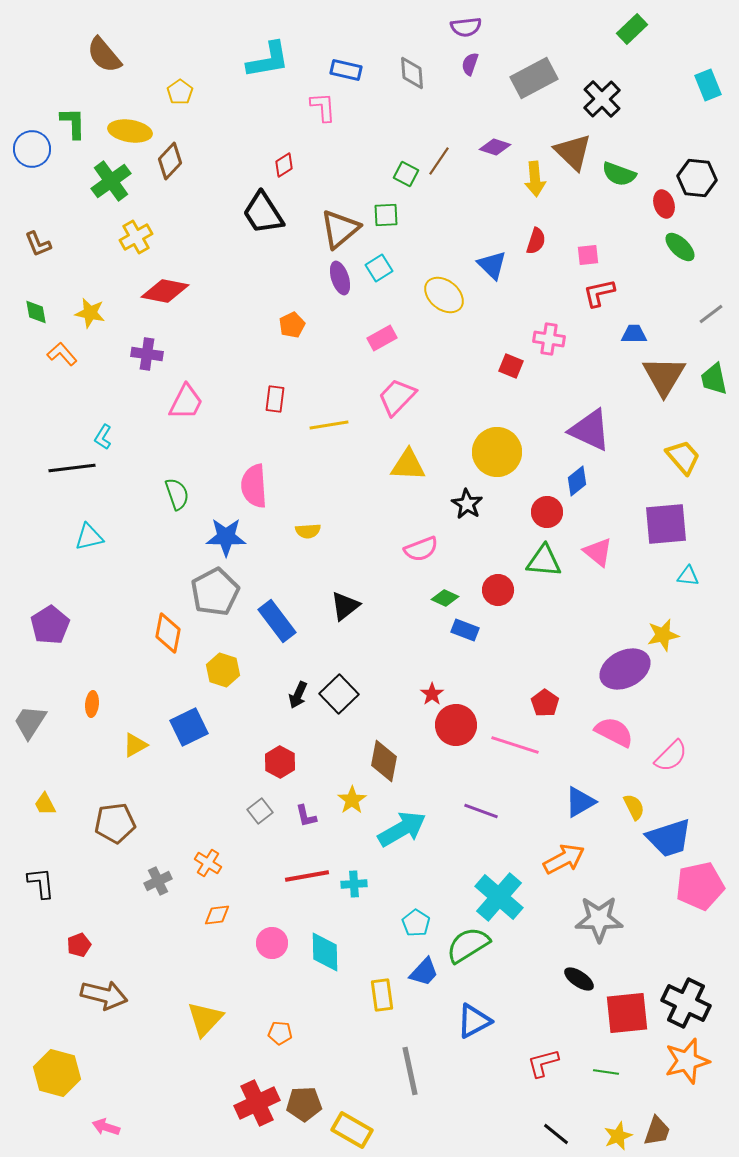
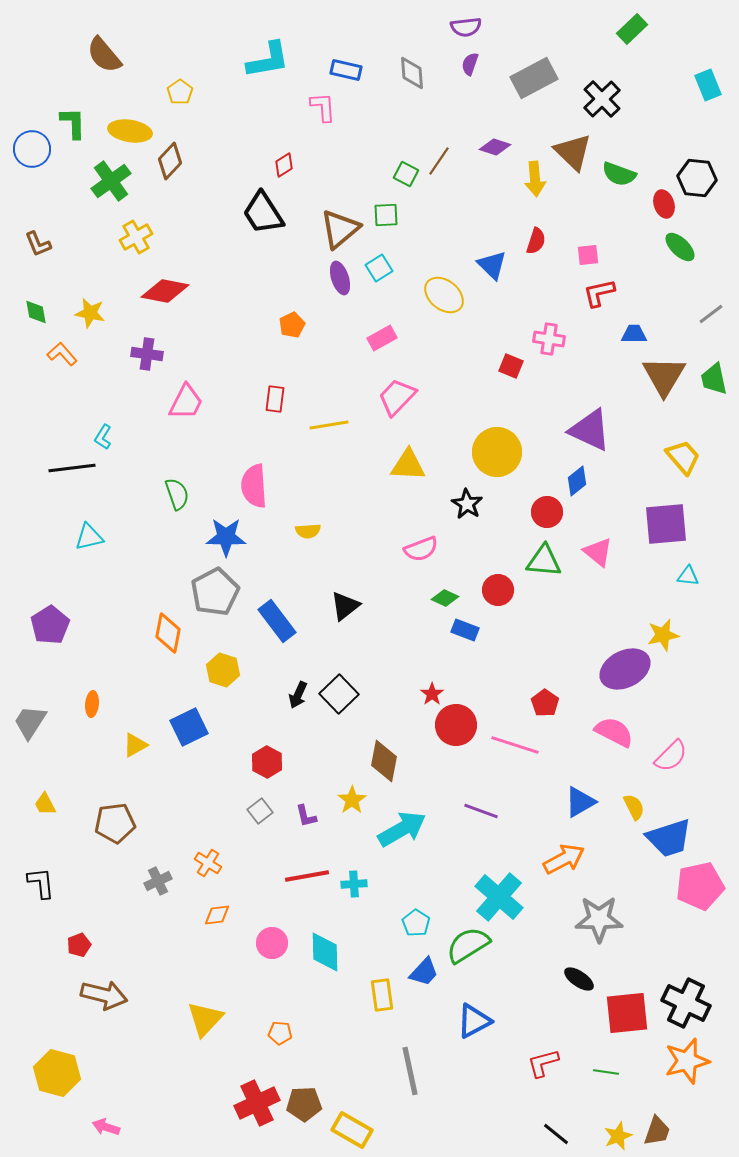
red hexagon at (280, 762): moved 13 px left
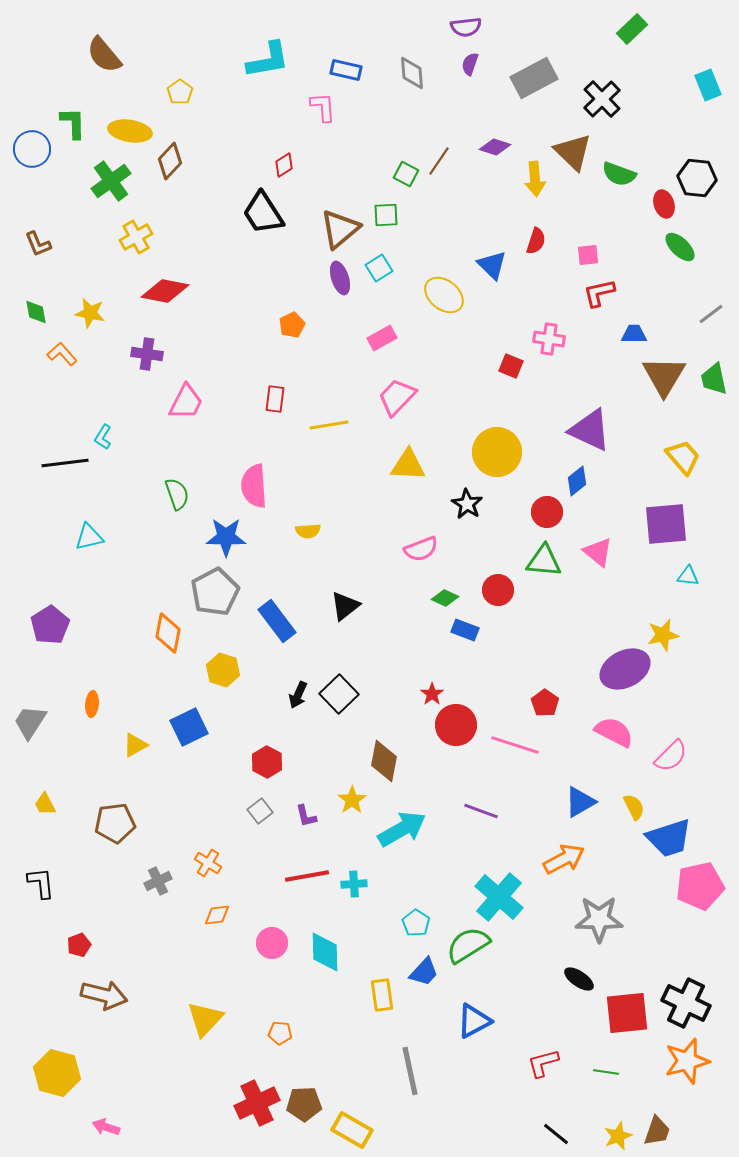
black line at (72, 468): moved 7 px left, 5 px up
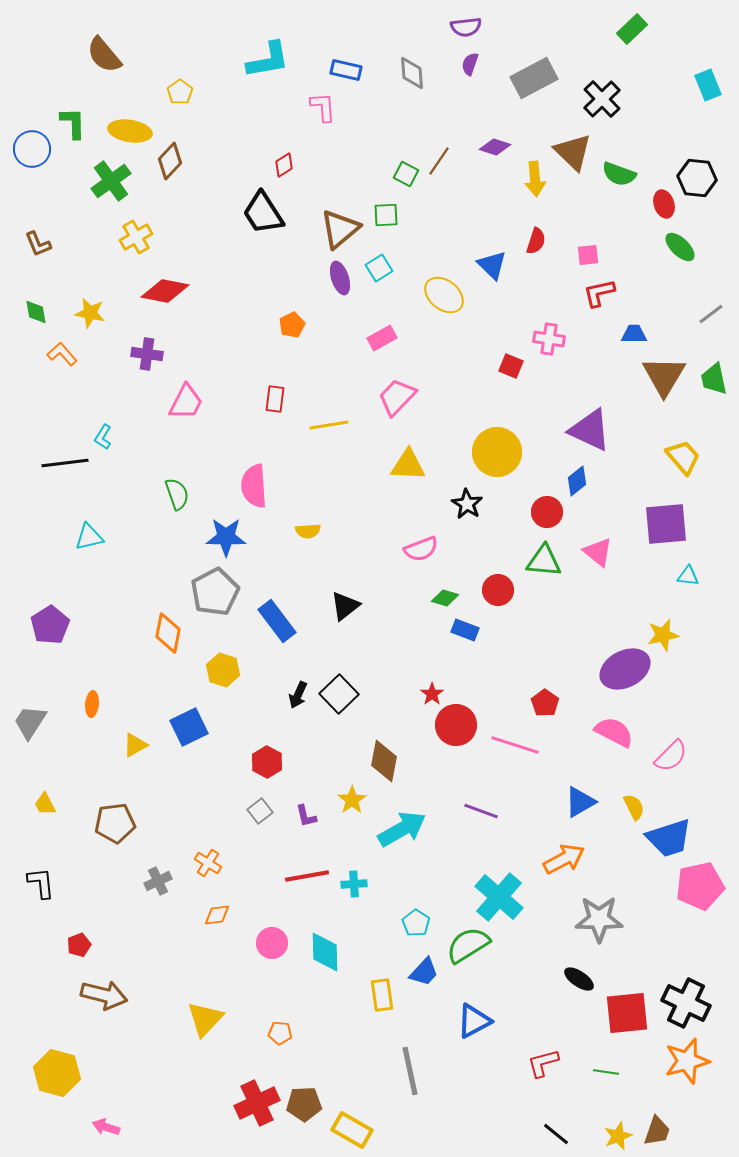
green diamond at (445, 598): rotated 8 degrees counterclockwise
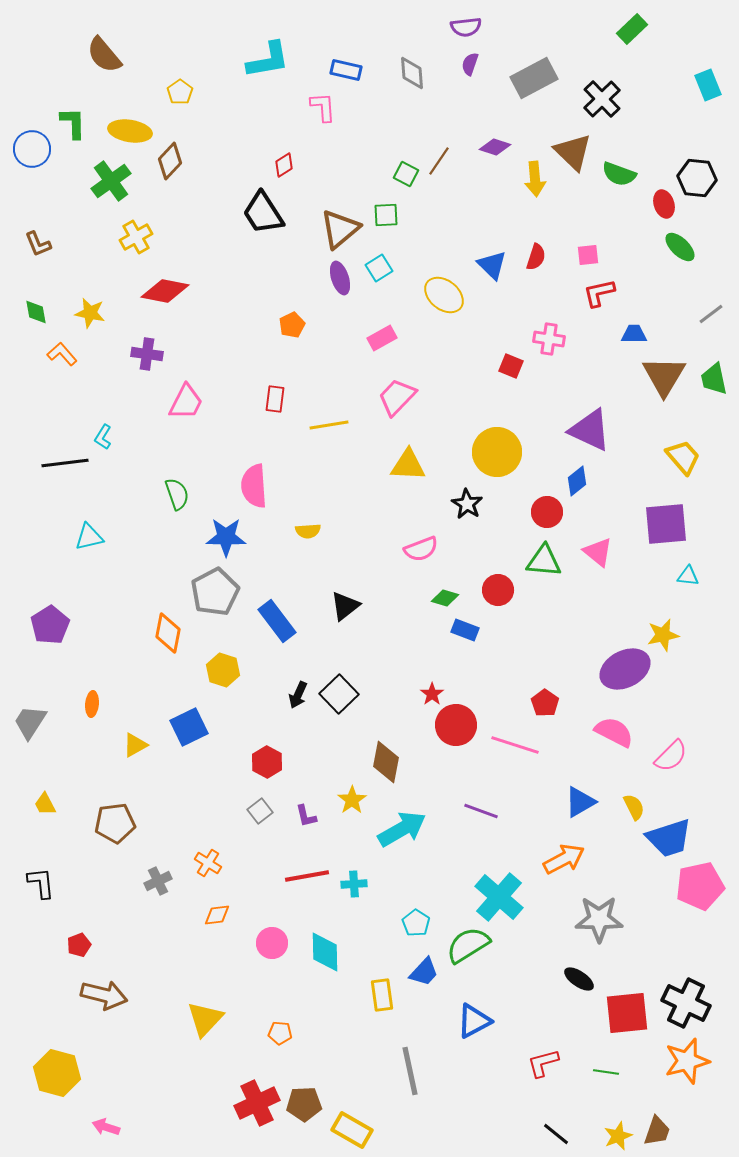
red semicircle at (536, 241): moved 16 px down
brown diamond at (384, 761): moved 2 px right, 1 px down
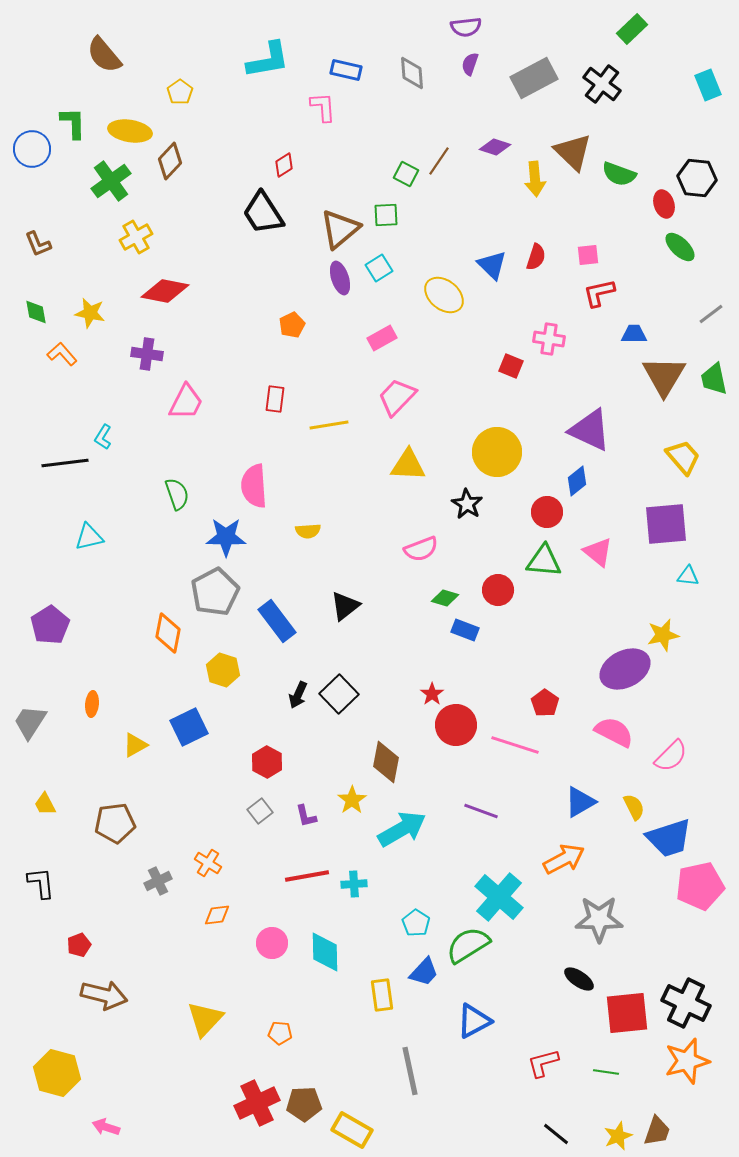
black cross at (602, 99): moved 15 px up; rotated 9 degrees counterclockwise
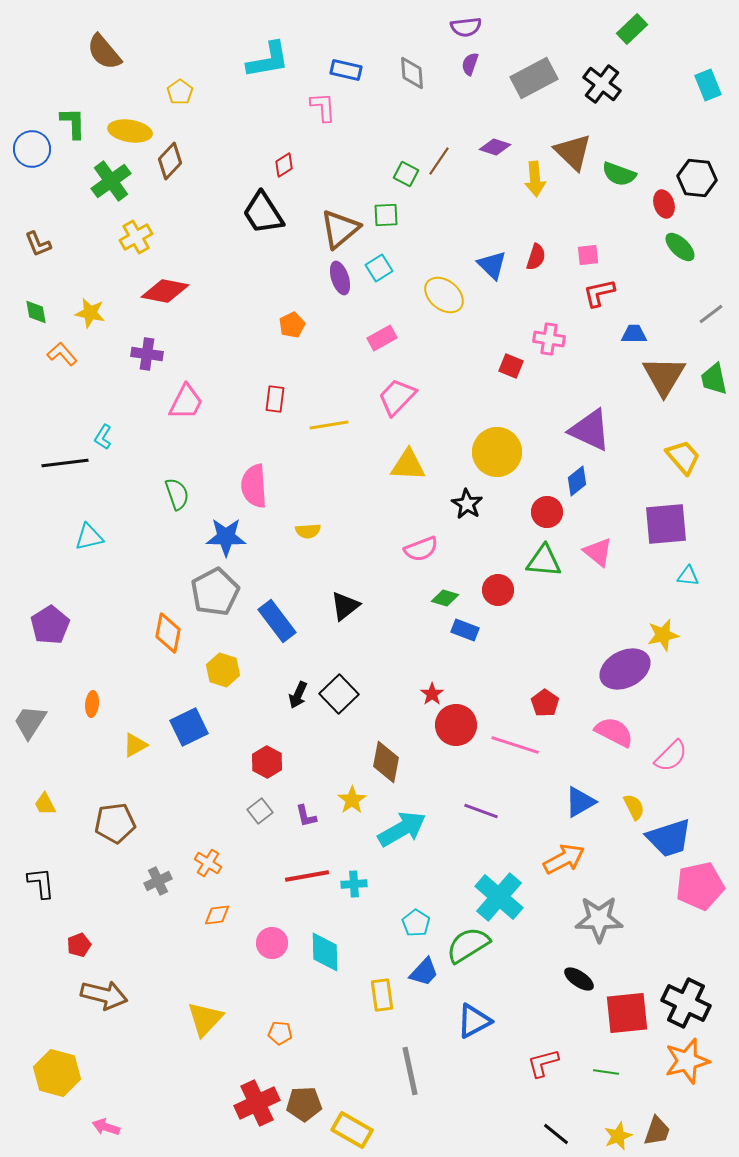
brown semicircle at (104, 55): moved 3 px up
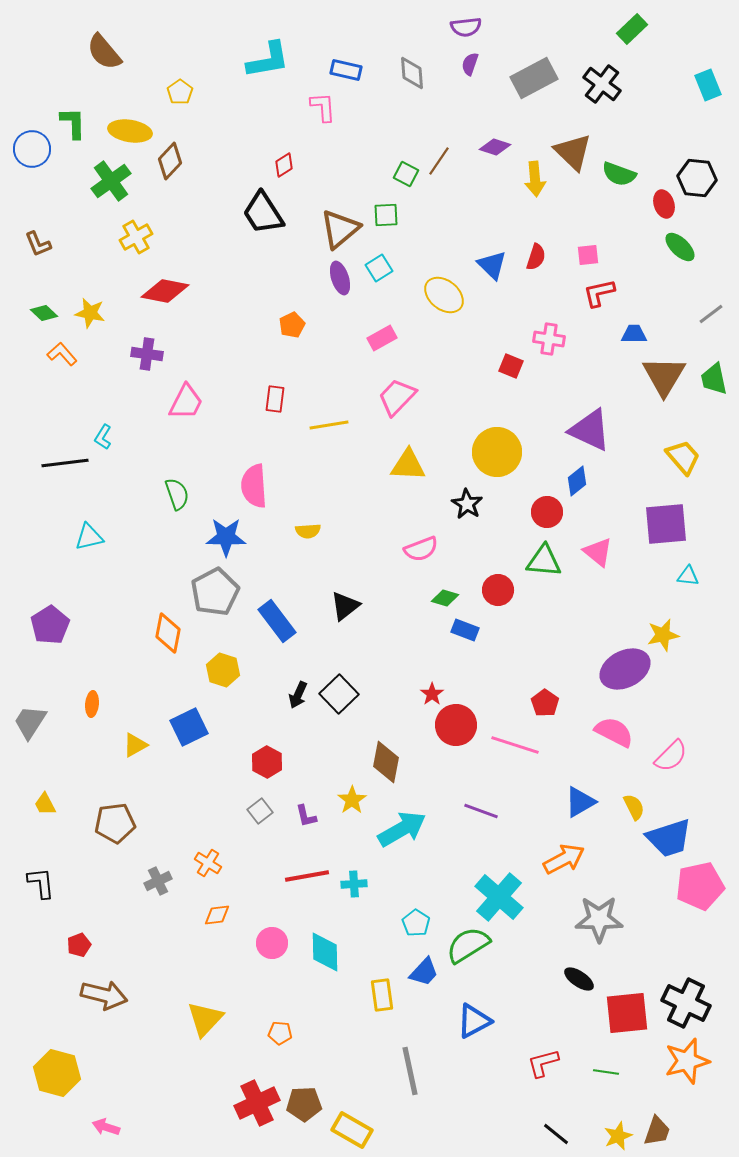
green diamond at (36, 312): moved 8 px right, 1 px down; rotated 36 degrees counterclockwise
